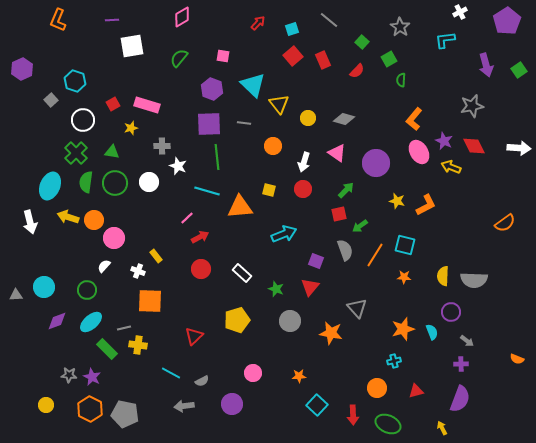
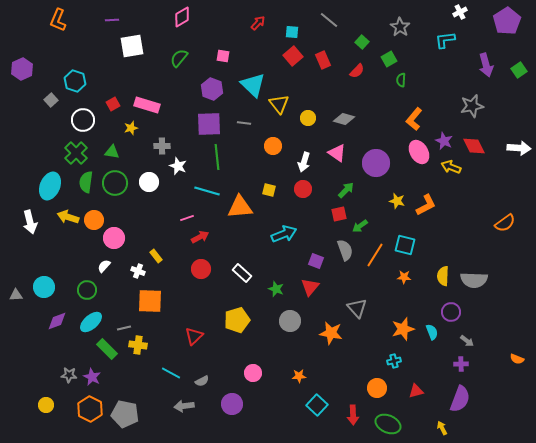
cyan square at (292, 29): moved 3 px down; rotated 24 degrees clockwise
pink line at (187, 218): rotated 24 degrees clockwise
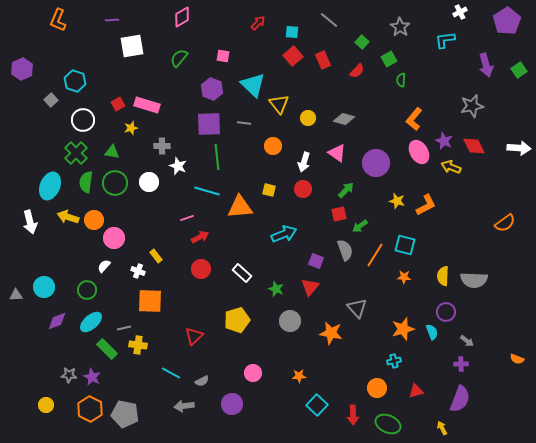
red square at (113, 104): moved 5 px right
purple circle at (451, 312): moved 5 px left
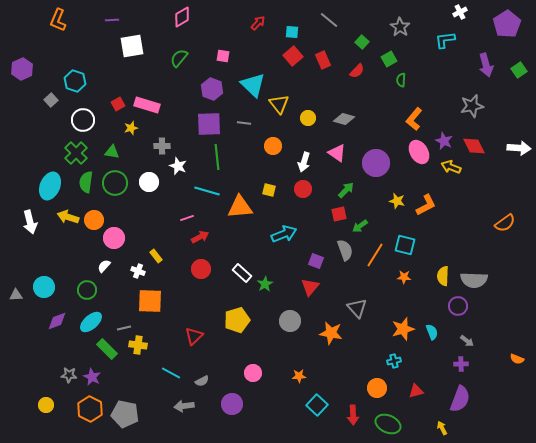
purple pentagon at (507, 21): moved 3 px down
green star at (276, 289): moved 11 px left, 5 px up; rotated 21 degrees clockwise
purple circle at (446, 312): moved 12 px right, 6 px up
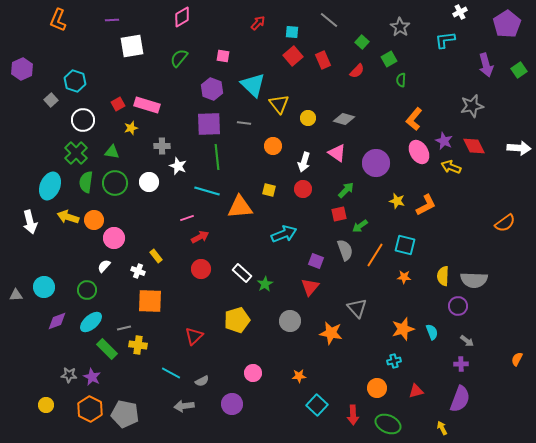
orange semicircle at (517, 359): rotated 96 degrees clockwise
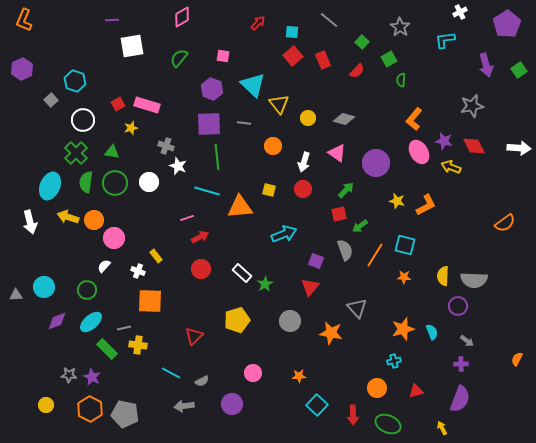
orange L-shape at (58, 20): moved 34 px left
purple star at (444, 141): rotated 12 degrees counterclockwise
gray cross at (162, 146): moved 4 px right; rotated 21 degrees clockwise
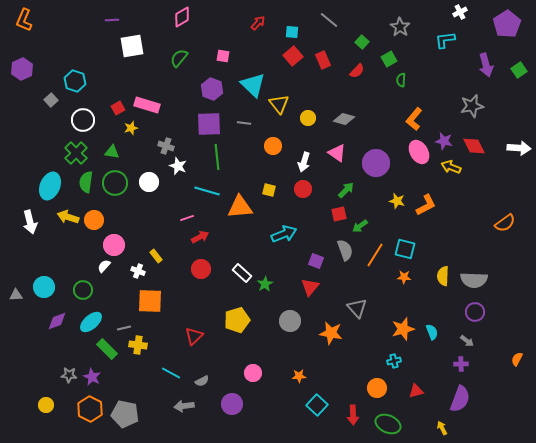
red square at (118, 104): moved 4 px down
pink circle at (114, 238): moved 7 px down
cyan square at (405, 245): moved 4 px down
green circle at (87, 290): moved 4 px left
purple circle at (458, 306): moved 17 px right, 6 px down
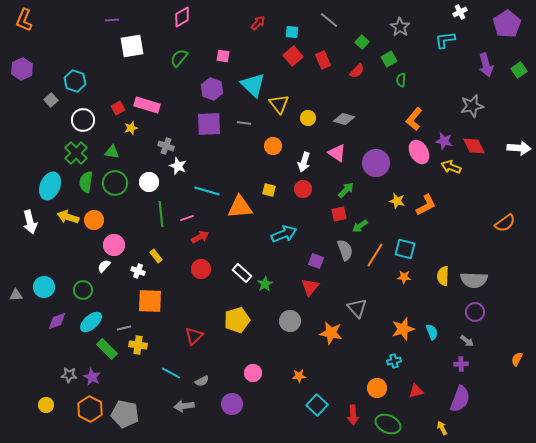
green line at (217, 157): moved 56 px left, 57 px down
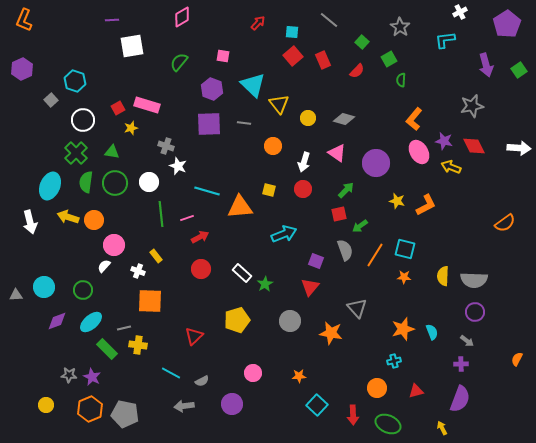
green semicircle at (179, 58): moved 4 px down
orange hexagon at (90, 409): rotated 10 degrees clockwise
